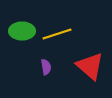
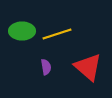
red triangle: moved 2 px left, 1 px down
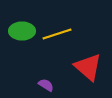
purple semicircle: moved 18 px down; rotated 49 degrees counterclockwise
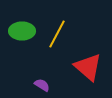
yellow line: rotated 44 degrees counterclockwise
purple semicircle: moved 4 px left
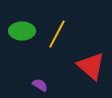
red triangle: moved 3 px right, 1 px up
purple semicircle: moved 2 px left
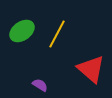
green ellipse: rotated 35 degrees counterclockwise
red triangle: moved 3 px down
